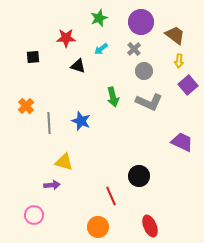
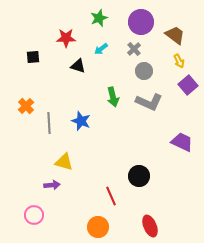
yellow arrow: rotated 32 degrees counterclockwise
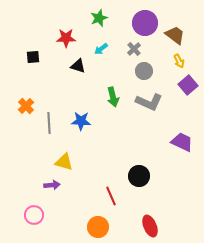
purple circle: moved 4 px right, 1 px down
blue star: rotated 18 degrees counterclockwise
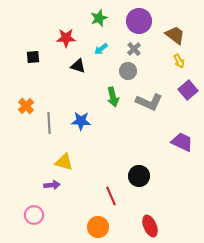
purple circle: moved 6 px left, 2 px up
gray circle: moved 16 px left
purple square: moved 5 px down
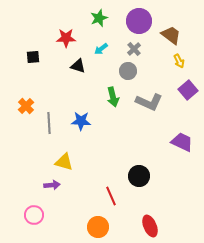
brown trapezoid: moved 4 px left
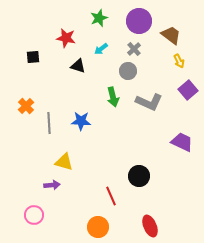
red star: rotated 12 degrees clockwise
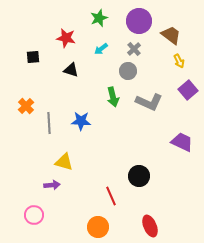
black triangle: moved 7 px left, 4 px down
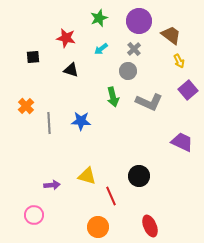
yellow triangle: moved 23 px right, 14 px down
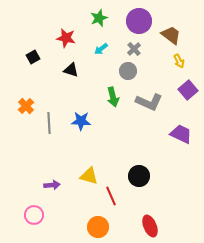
black square: rotated 24 degrees counterclockwise
purple trapezoid: moved 1 px left, 8 px up
yellow triangle: moved 2 px right
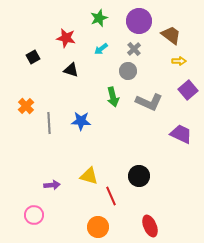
yellow arrow: rotated 64 degrees counterclockwise
